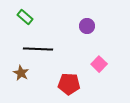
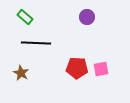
purple circle: moved 9 px up
black line: moved 2 px left, 6 px up
pink square: moved 2 px right, 5 px down; rotated 35 degrees clockwise
red pentagon: moved 8 px right, 16 px up
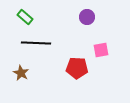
pink square: moved 19 px up
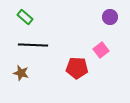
purple circle: moved 23 px right
black line: moved 3 px left, 2 px down
pink square: rotated 28 degrees counterclockwise
brown star: rotated 14 degrees counterclockwise
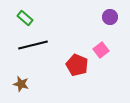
green rectangle: moved 1 px down
black line: rotated 16 degrees counterclockwise
red pentagon: moved 3 px up; rotated 20 degrees clockwise
brown star: moved 11 px down
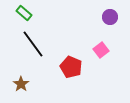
green rectangle: moved 1 px left, 5 px up
black line: moved 1 px up; rotated 68 degrees clockwise
red pentagon: moved 6 px left, 2 px down
brown star: rotated 21 degrees clockwise
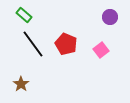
green rectangle: moved 2 px down
red pentagon: moved 5 px left, 23 px up
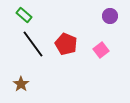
purple circle: moved 1 px up
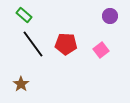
red pentagon: rotated 20 degrees counterclockwise
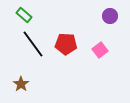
pink square: moved 1 px left
